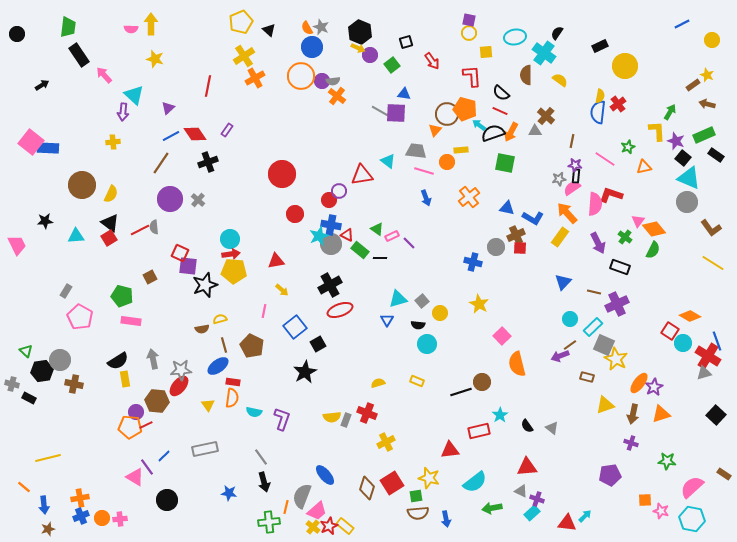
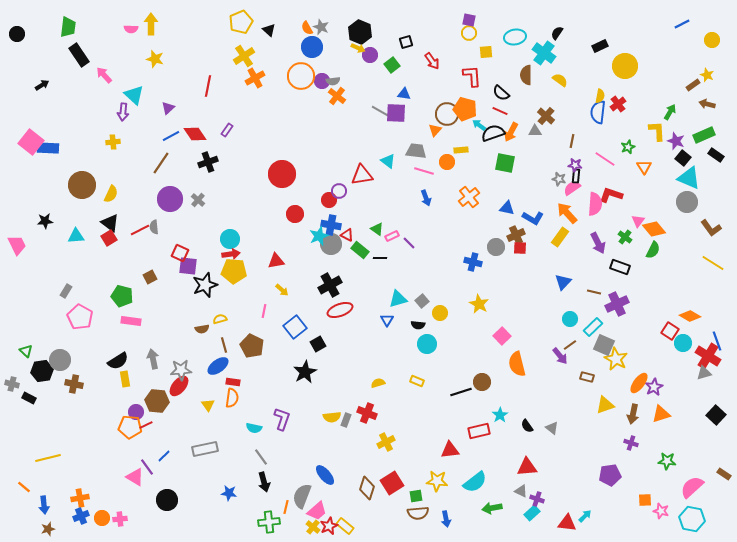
orange triangle at (644, 167): rotated 49 degrees counterclockwise
gray star at (559, 179): rotated 24 degrees clockwise
purple arrow at (560, 356): rotated 108 degrees counterclockwise
cyan semicircle at (254, 412): moved 16 px down
yellow star at (429, 478): moved 8 px right, 3 px down; rotated 10 degrees counterclockwise
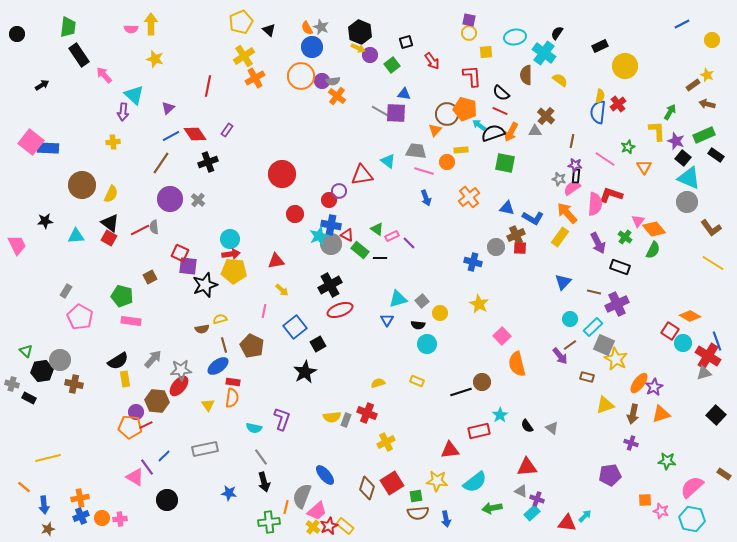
red square at (109, 238): rotated 28 degrees counterclockwise
gray arrow at (153, 359): rotated 54 degrees clockwise
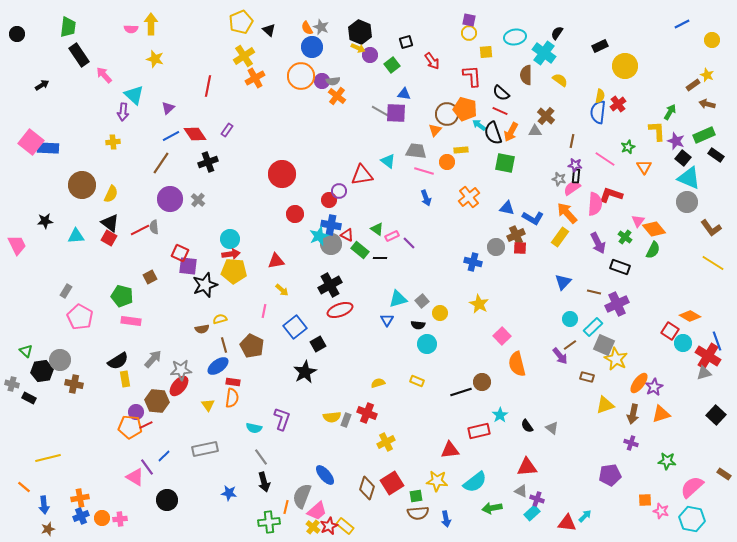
black semicircle at (493, 133): rotated 90 degrees counterclockwise
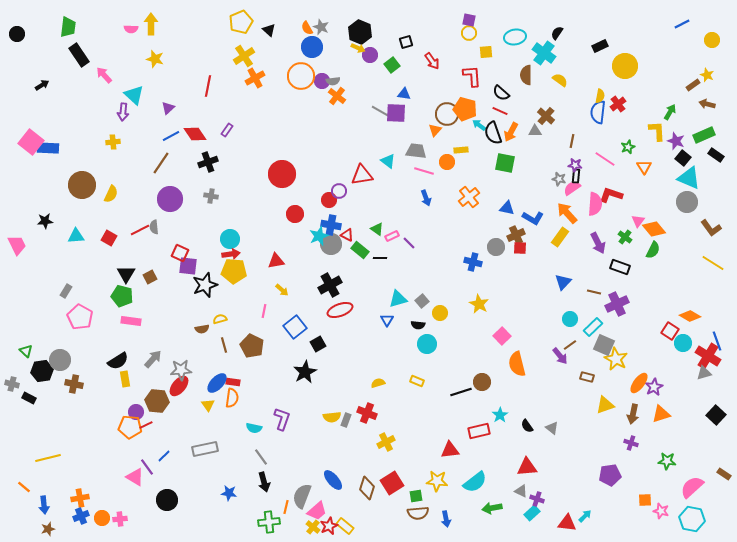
gray cross at (198, 200): moved 13 px right, 4 px up; rotated 32 degrees counterclockwise
black triangle at (110, 223): moved 16 px right, 51 px down; rotated 24 degrees clockwise
blue ellipse at (218, 366): moved 1 px left, 17 px down; rotated 10 degrees counterclockwise
blue ellipse at (325, 475): moved 8 px right, 5 px down
